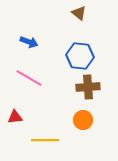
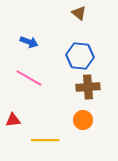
red triangle: moved 2 px left, 3 px down
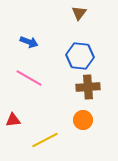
brown triangle: rotated 28 degrees clockwise
yellow line: rotated 28 degrees counterclockwise
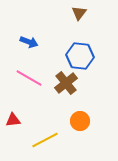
brown cross: moved 22 px left, 4 px up; rotated 35 degrees counterclockwise
orange circle: moved 3 px left, 1 px down
